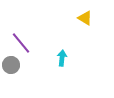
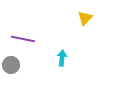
yellow triangle: rotated 42 degrees clockwise
purple line: moved 2 px right, 4 px up; rotated 40 degrees counterclockwise
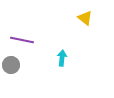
yellow triangle: rotated 35 degrees counterclockwise
purple line: moved 1 px left, 1 px down
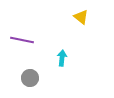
yellow triangle: moved 4 px left, 1 px up
gray circle: moved 19 px right, 13 px down
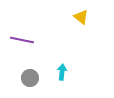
cyan arrow: moved 14 px down
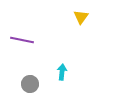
yellow triangle: rotated 28 degrees clockwise
gray circle: moved 6 px down
